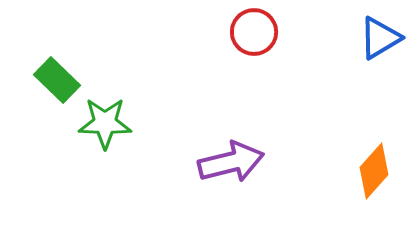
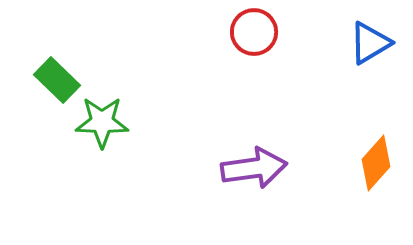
blue triangle: moved 10 px left, 5 px down
green star: moved 3 px left, 1 px up
purple arrow: moved 23 px right, 6 px down; rotated 6 degrees clockwise
orange diamond: moved 2 px right, 8 px up
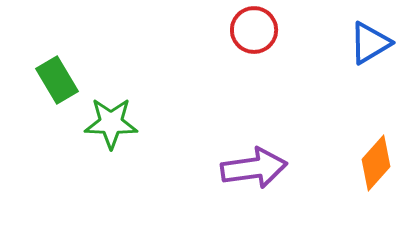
red circle: moved 2 px up
green rectangle: rotated 15 degrees clockwise
green star: moved 9 px right, 1 px down
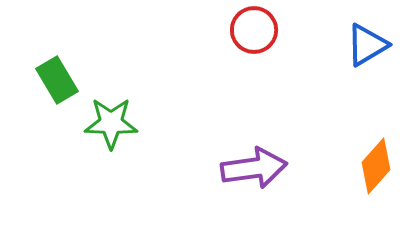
blue triangle: moved 3 px left, 2 px down
orange diamond: moved 3 px down
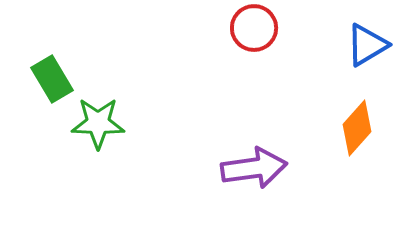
red circle: moved 2 px up
green rectangle: moved 5 px left, 1 px up
green star: moved 13 px left
orange diamond: moved 19 px left, 38 px up
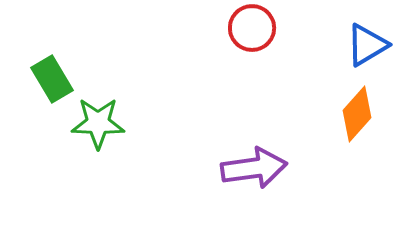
red circle: moved 2 px left
orange diamond: moved 14 px up
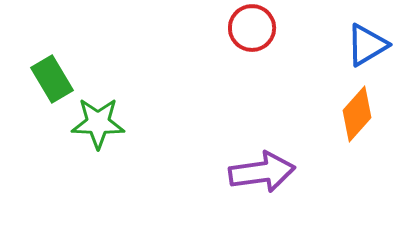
purple arrow: moved 8 px right, 4 px down
